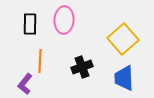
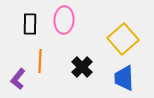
black cross: rotated 25 degrees counterclockwise
purple L-shape: moved 7 px left, 5 px up
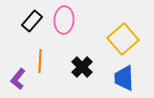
black rectangle: moved 2 px right, 3 px up; rotated 40 degrees clockwise
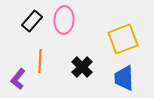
yellow square: rotated 20 degrees clockwise
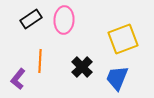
black rectangle: moved 1 px left, 2 px up; rotated 15 degrees clockwise
blue trapezoid: moved 7 px left; rotated 24 degrees clockwise
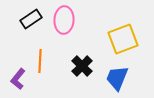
black cross: moved 1 px up
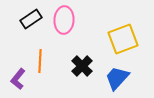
blue trapezoid: rotated 20 degrees clockwise
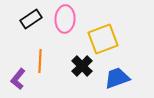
pink ellipse: moved 1 px right, 1 px up
yellow square: moved 20 px left
blue trapezoid: rotated 28 degrees clockwise
